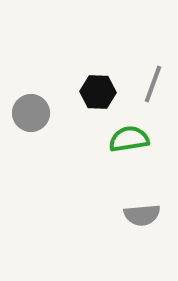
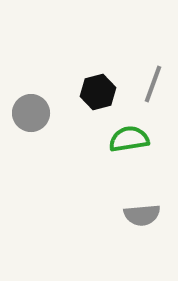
black hexagon: rotated 16 degrees counterclockwise
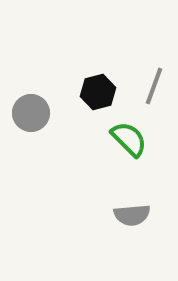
gray line: moved 1 px right, 2 px down
green semicircle: rotated 54 degrees clockwise
gray semicircle: moved 10 px left
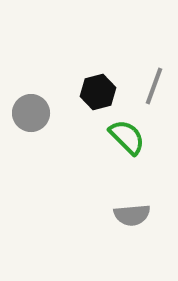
green semicircle: moved 2 px left, 2 px up
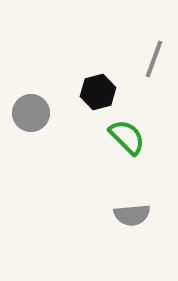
gray line: moved 27 px up
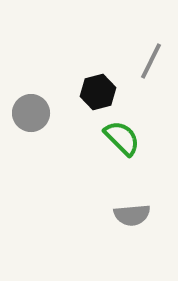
gray line: moved 3 px left, 2 px down; rotated 6 degrees clockwise
green semicircle: moved 5 px left, 1 px down
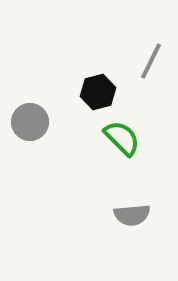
gray circle: moved 1 px left, 9 px down
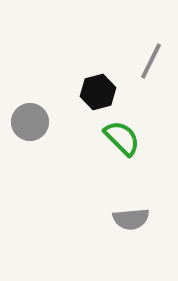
gray semicircle: moved 1 px left, 4 px down
